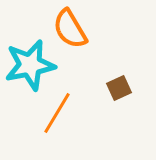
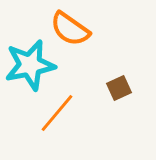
orange semicircle: rotated 24 degrees counterclockwise
orange line: rotated 9 degrees clockwise
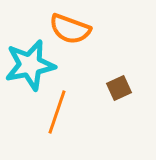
orange semicircle: rotated 15 degrees counterclockwise
orange line: moved 1 px up; rotated 21 degrees counterclockwise
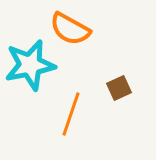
orange semicircle: rotated 9 degrees clockwise
orange line: moved 14 px right, 2 px down
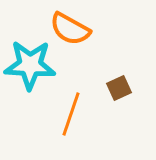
cyan star: rotated 15 degrees clockwise
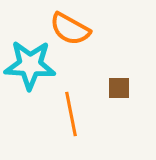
brown square: rotated 25 degrees clockwise
orange line: rotated 30 degrees counterclockwise
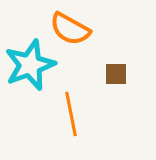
cyan star: rotated 24 degrees counterclockwise
brown square: moved 3 px left, 14 px up
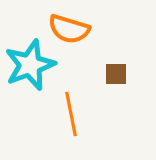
orange semicircle: moved 1 px left; rotated 12 degrees counterclockwise
